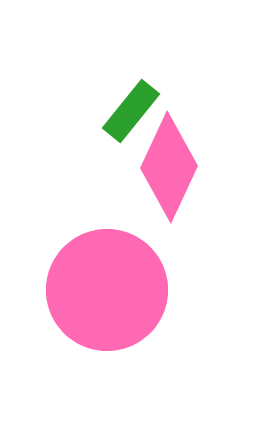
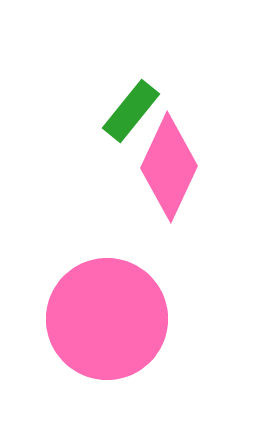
pink circle: moved 29 px down
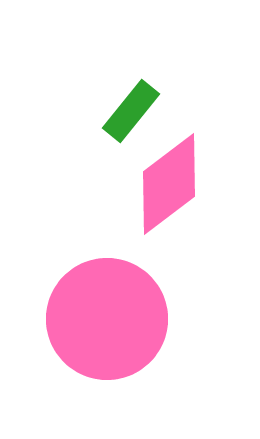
pink diamond: moved 17 px down; rotated 28 degrees clockwise
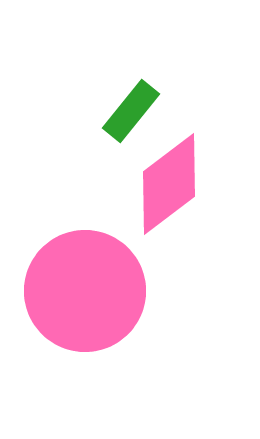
pink circle: moved 22 px left, 28 px up
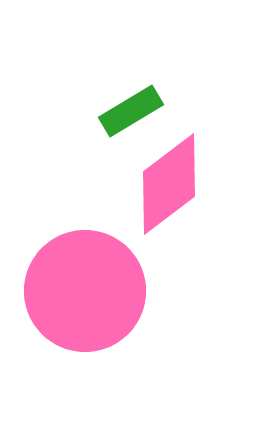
green rectangle: rotated 20 degrees clockwise
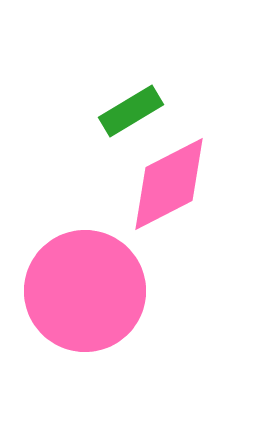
pink diamond: rotated 10 degrees clockwise
